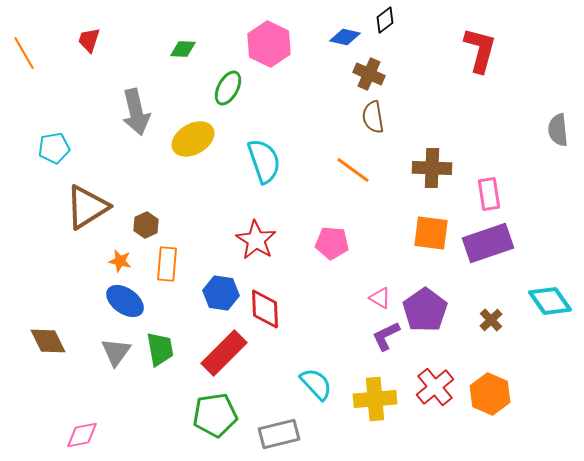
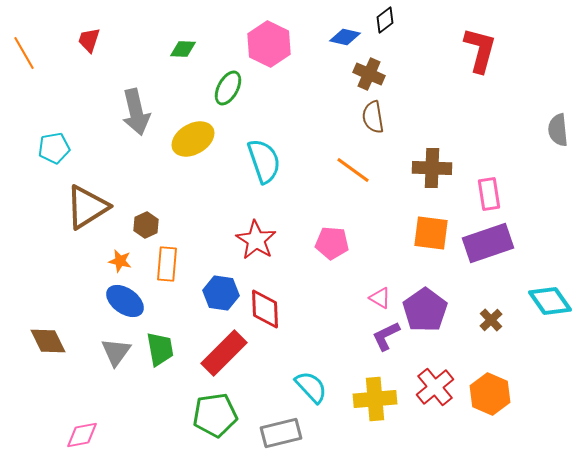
cyan semicircle at (316, 384): moved 5 px left, 3 px down
gray rectangle at (279, 434): moved 2 px right, 1 px up
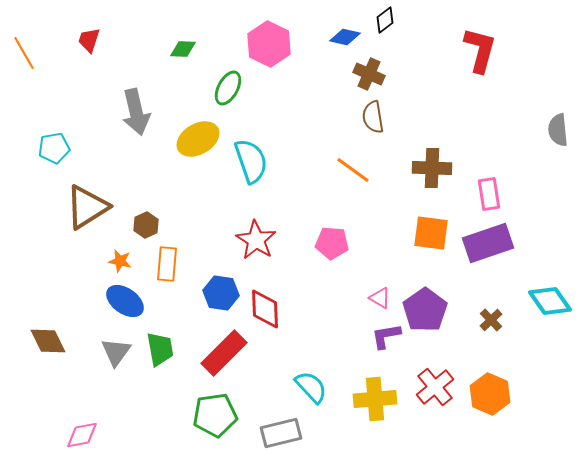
yellow ellipse at (193, 139): moved 5 px right
cyan semicircle at (264, 161): moved 13 px left
purple L-shape at (386, 336): rotated 16 degrees clockwise
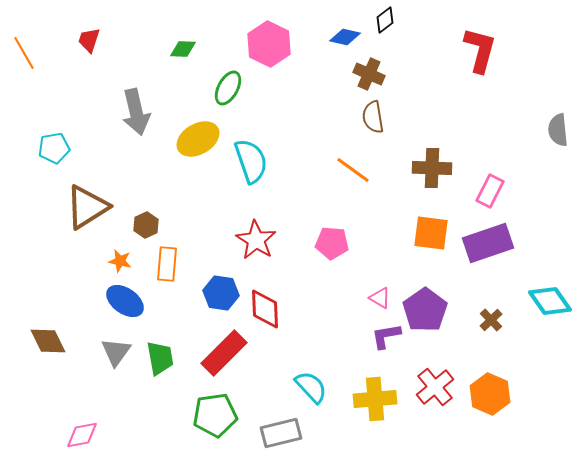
pink rectangle at (489, 194): moved 1 px right, 3 px up; rotated 36 degrees clockwise
green trapezoid at (160, 349): moved 9 px down
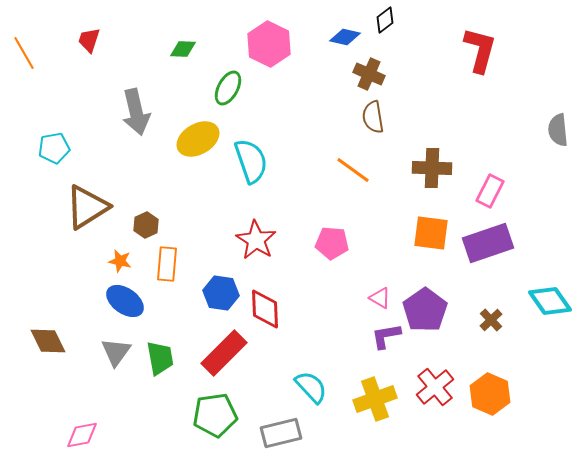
yellow cross at (375, 399): rotated 15 degrees counterclockwise
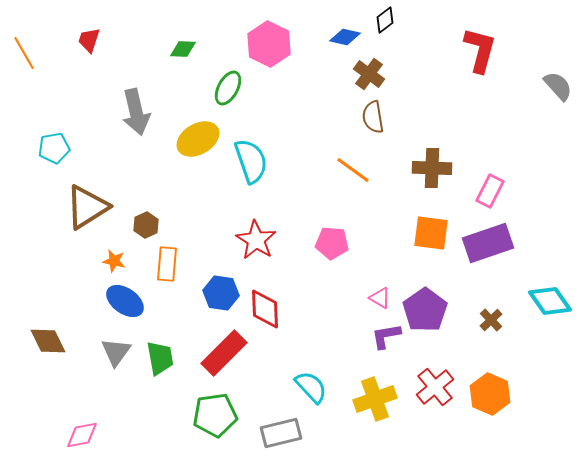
brown cross at (369, 74): rotated 12 degrees clockwise
gray semicircle at (558, 130): moved 44 px up; rotated 144 degrees clockwise
orange star at (120, 261): moved 6 px left
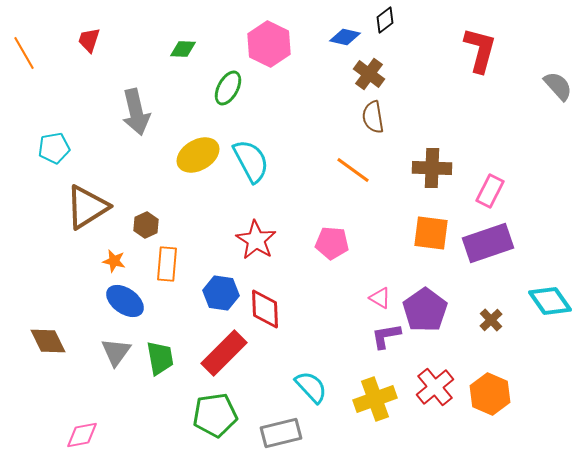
yellow ellipse at (198, 139): moved 16 px down
cyan semicircle at (251, 161): rotated 9 degrees counterclockwise
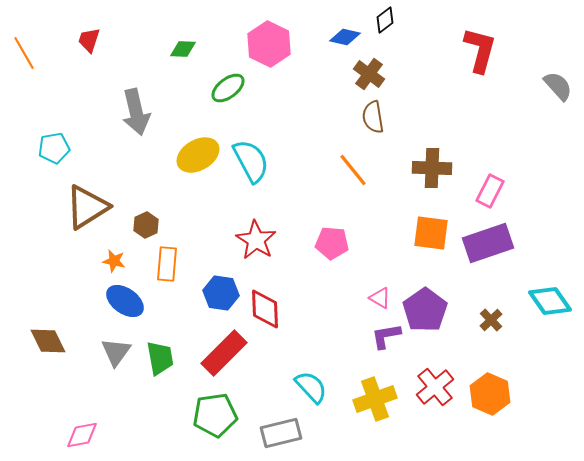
green ellipse at (228, 88): rotated 24 degrees clockwise
orange line at (353, 170): rotated 15 degrees clockwise
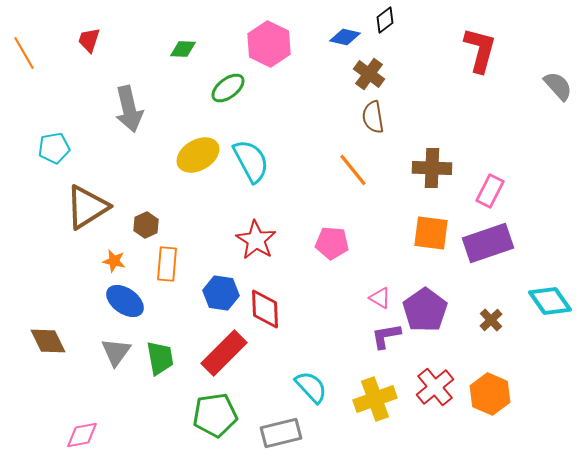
gray arrow at (136, 112): moved 7 px left, 3 px up
